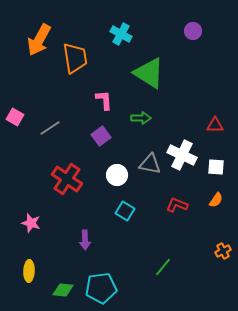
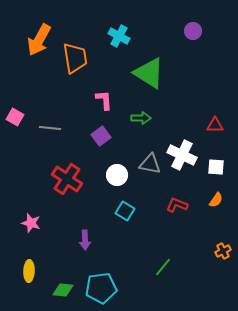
cyan cross: moved 2 px left, 2 px down
gray line: rotated 40 degrees clockwise
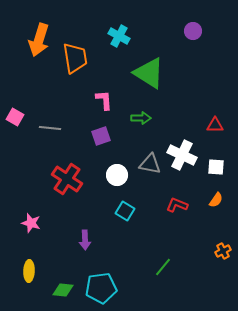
orange arrow: rotated 12 degrees counterclockwise
purple square: rotated 18 degrees clockwise
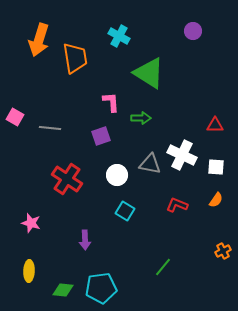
pink L-shape: moved 7 px right, 2 px down
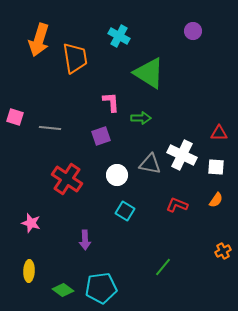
pink square: rotated 12 degrees counterclockwise
red triangle: moved 4 px right, 8 px down
green diamond: rotated 30 degrees clockwise
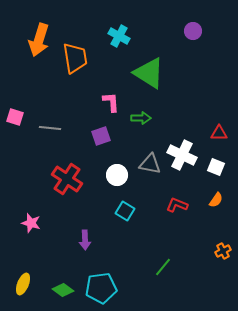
white square: rotated 18 degrees clockwise
yellow ellipse: moved 6 px left, 13 px down; rotated 20 degrees clockwise
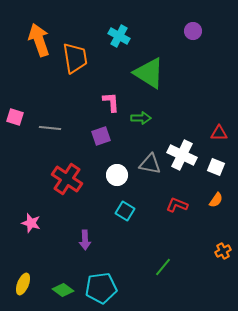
orange arrow: rotated 144 degrees clockwise
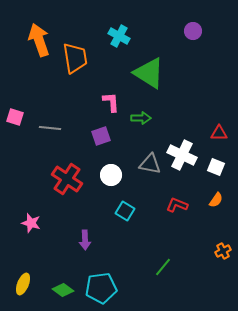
white circle: moved 6 px left
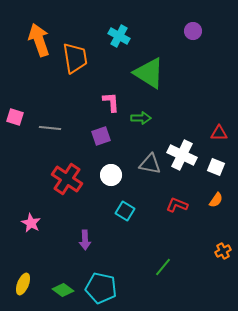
pink star: rotated 12 degrees clockwise
cyan pentagon: rotated 20 degrees clockwise
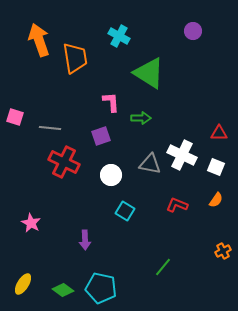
red cross: moved 3 px left, 17 px up; rotated 8 degrees counterclockwise
yellow ellipse: rotated 10 degrees clockwise
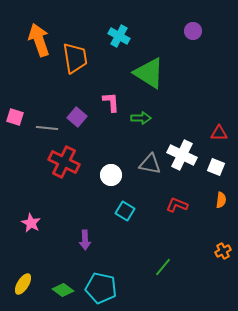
gray line: moved 3 px left
purple square: moved 24 px left, 19 px up; rotated 30 degrees counterclockwise
orange semicircle: moved 5 px right; rotated 28 degrees counterclockwise
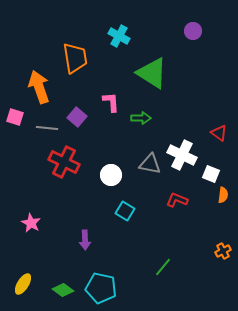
orange arrow: moved 47 px down
green triangle: moved 3 px right
red triangle: rotated 36 degrees clockwise
white square: moved 5 px left, 7 px down
orange semicircle: moved 2 px right, 5 px up
red L-shape: moved 5 px up
